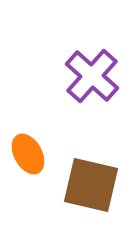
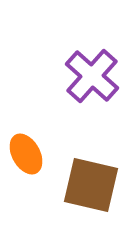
orange ellipse: moved 2 px left
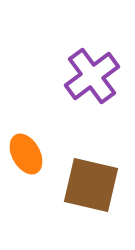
purple cross: rotated 12 degrees clockwise
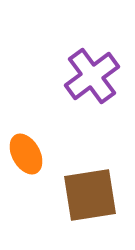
brown square: moved 1 px left, 10 px down; rotated 22 degrees counterclockwise
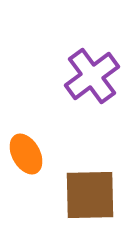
brown square: rotated 8 degrees clockwise
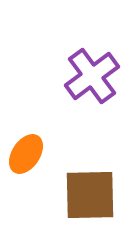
orange ellipse: rotated 63 degrees clockwise
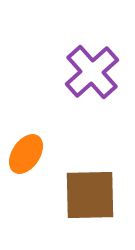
purple cross: moved 4 px up; rotated 6 degrees counterclockwise
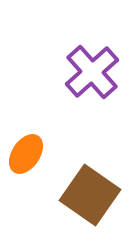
brown square: rotated 36 degrees clockwise
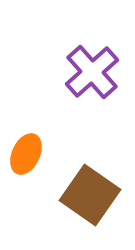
orange ellipse: rotated 9 degrees counterclockwise
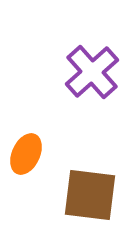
brown square: rotated 28 degrees counterclockwise
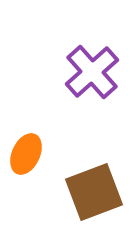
brown square: moved 4 px right, 3 px up; rotated 28 degrees counterclockwise
